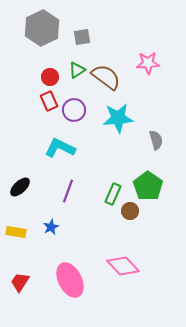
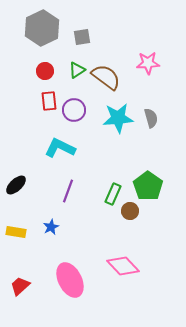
red circle: moved 5 px left, 6 px up
red rectangle: rotated 18 degrees clockwise
gray semicircle: moved 5 px left, 22 px up
black ellipse: moved 4 px left, 2 px up
red trapezoid: moved 4 px down; rotated 15 degrees clockwise
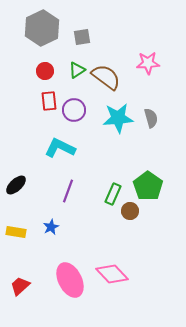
pink diamond: moved 11 px left, 8 px down
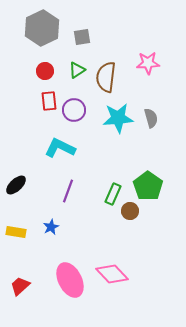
brown semicircle: rotated 120 degrees counterclockwise
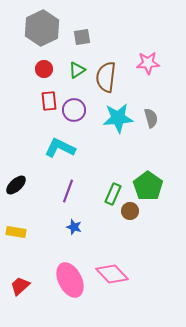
red circle: moved 1 px left, 2 px up
blue star: moved 23 px right; rotated 28 degrees counterclockwise
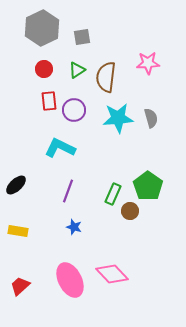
yellow rectangle: moved 2 px right, 1 px up
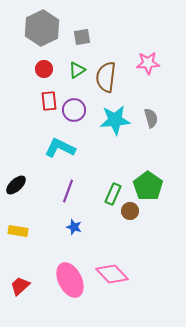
cyan star: moved 3 px left, 2 px down
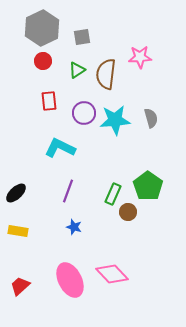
pink star: moved 8 px left, 6 px up
red circle: moved 1 px left, 8 px up
brown semicircle: moved 3 px up
purple circle: moved 10 px right, 3 px down
black ellipse: moved 8 px down
brown circle: moved 2 px left, 1 px down
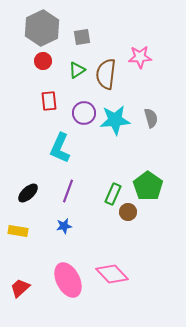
cyan L-shape: rotated 92 degrees counterclockwise
black ellipse: moved 12 px right
blue star: moved 10 px left, 1 px up; rotated 28 degrees counterclockwise
pink ellipse: moved 2 px left
red trapezoid: moved 2 px down
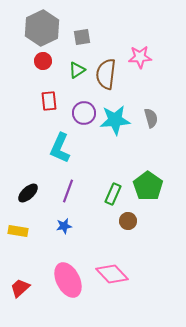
brown circle: moved 9 px down
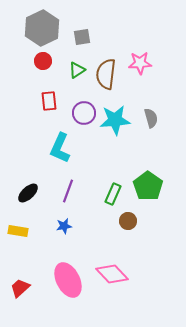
pink star: moved 6 px down
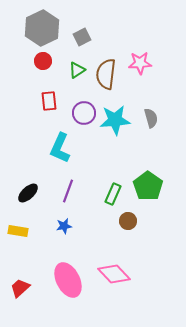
gray square: rotated 18 degrees counterclockwise
pink diamond: moved 2 px right
